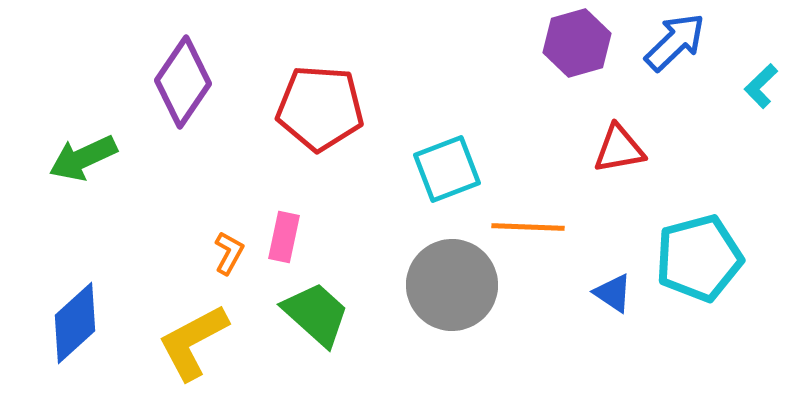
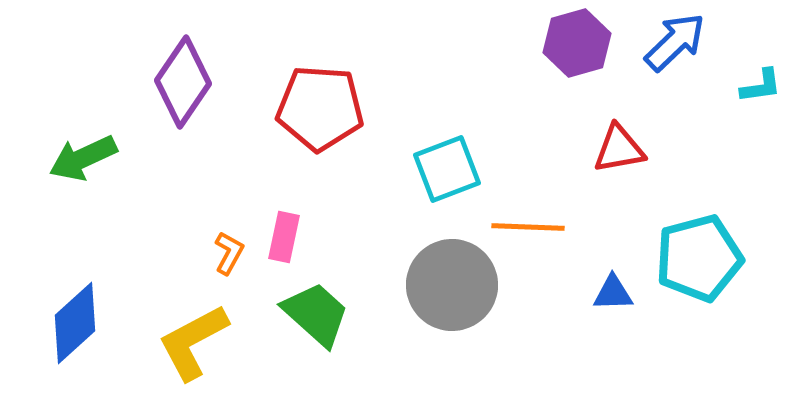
cyan L-shape: rotated 144 degrees counterclockwise
blue triangle: rotated 36 degrees counterclockwise
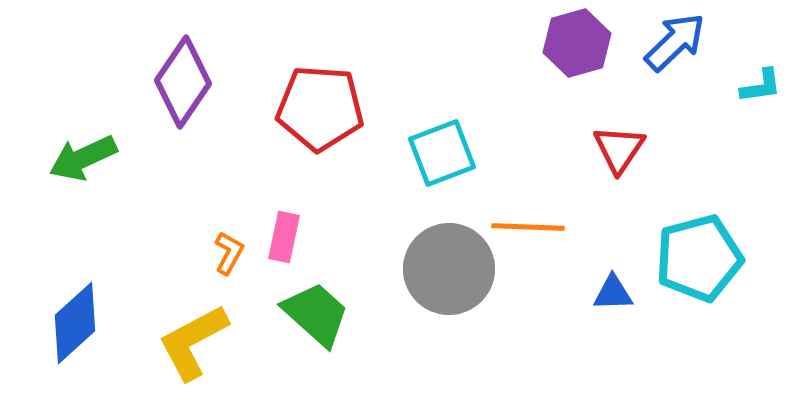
red triangle: rotated 46 degrees counterclockwise
cyan square: moved 5 px left, 16 px up
gray circle: moved 3 px left, 16 px up
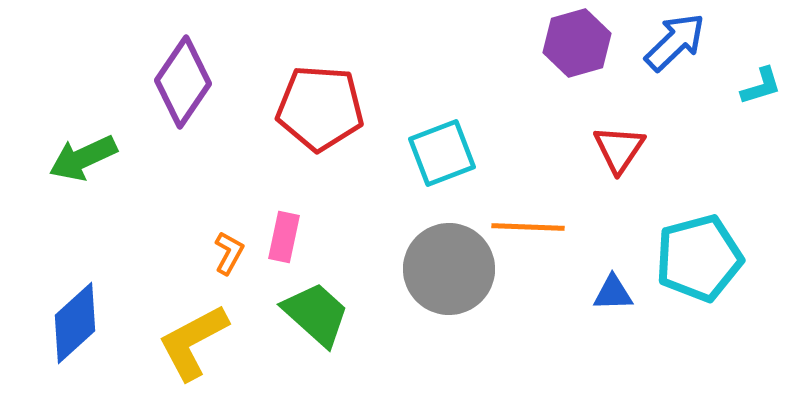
cyan L-shape: rotated 9 degrees counterclockwise
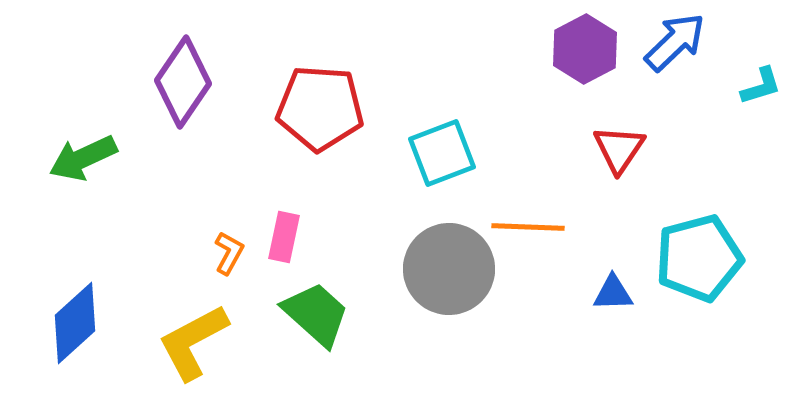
purple hexagon: moved 8 px right, 6 px down; rotated 12 degrees counterclockwise
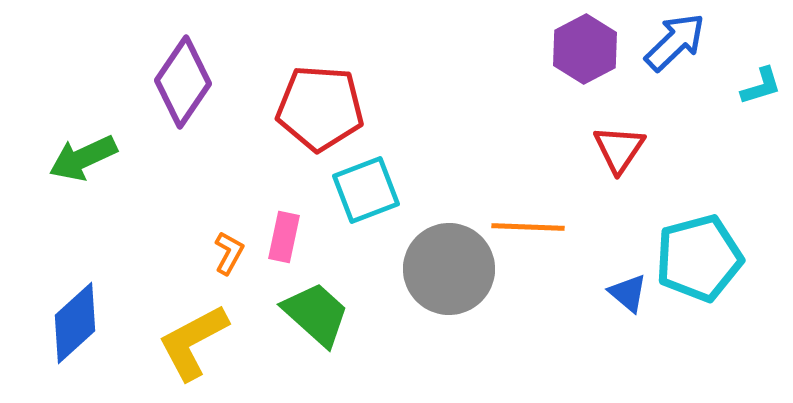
cyan square: moved 76 px left, 37 px down
blue triangle: moved 15 px right; rotated 42 degrees clockwise
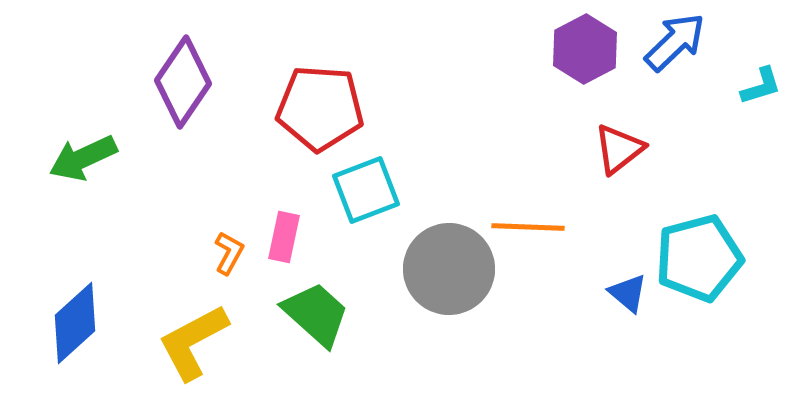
red triangle: rotated 18 degrees clockwise
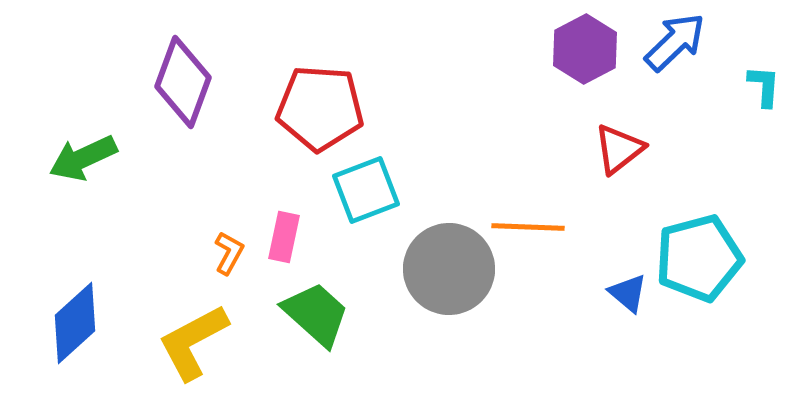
purple diamond: rotated 14 degrees counterclockwise
cyan L-shape: moved 3 px right; rotated 69 degrees counterclockwise
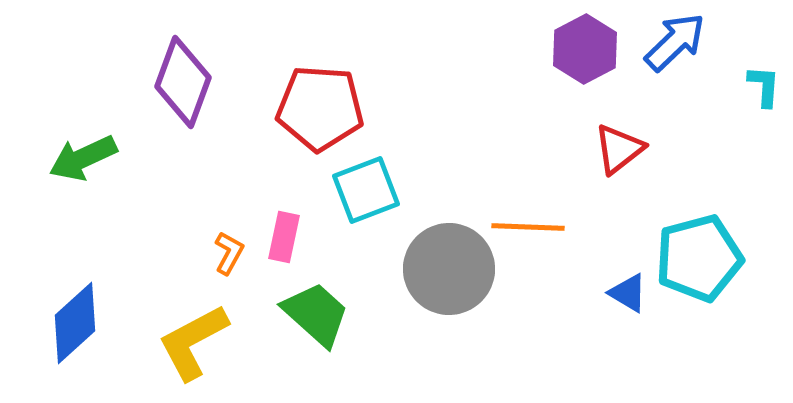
blue triangle: rotated 9 degrees counterclockwise
